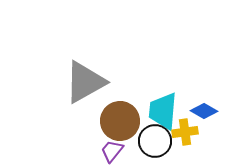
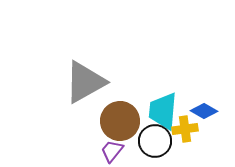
yellow cross: moved 3 px up
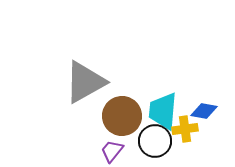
blue diamond: rotated 20 degrees counterclockwise
brown circle: moved 2 px right, 5 px up
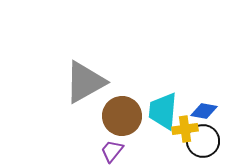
black circle: moved 48 px right
